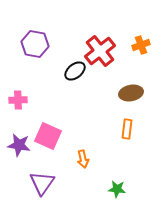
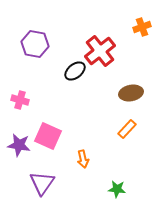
orange cross: moved 1 px right, 18 px up
pink cross: moved 2 px right; rotated 18 degrees clockwise
orange rectangle: rotated 36 degrees clockwise
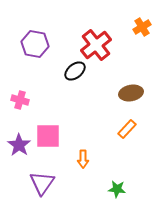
orange cross: rotated 12 degrees counterclockwise
red cross: moved 4 px left, 6 px up
pink square: rotated 24 degrees counterclockwise
purple star: rotated 25 degrees clockwise
orange arrow: rotated 12 degrees clockwise
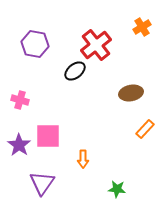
orange rectangle: moved 18 px right
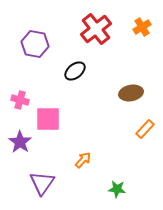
red cross: moved 16 px up
pink square: moved 17 px up
purple star: moved 1 px right, 3 px up
orange arrow: moved 1 px down; rotated 138 degrees counterclockwise
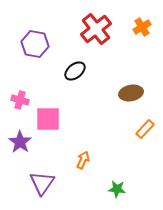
orange arrow: rotated 18 degrees counterclockwise
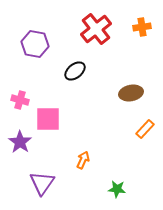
orange cross: rotated 24 degrees clockwise
